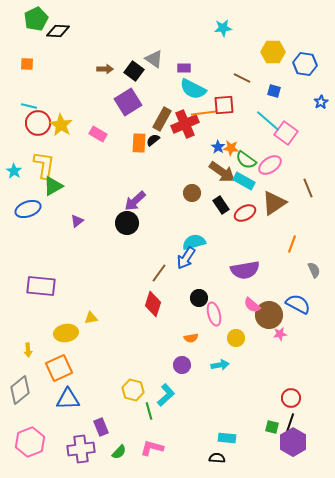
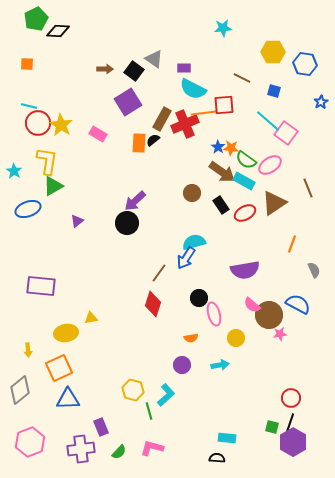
yellow L-shape at (44, 165): moved 3 px right, 4 px up
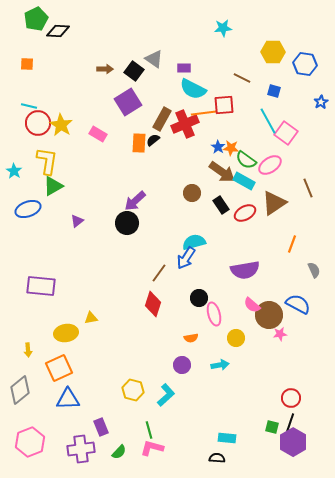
cyan line at (268, 121): rotated 20 degrees clockwise
green line at (149, 411): moved 19 px down
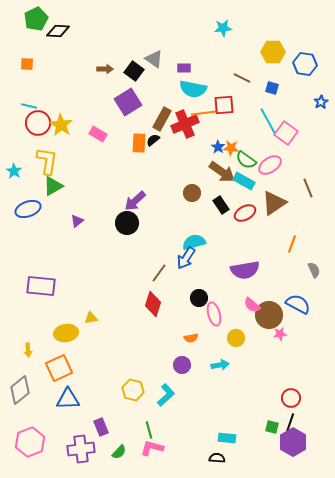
cyan semicircle at (193, 89): rotated 16 degrees counterclockwise
blue square at (274, 91): moved 2 px left, 3 px up
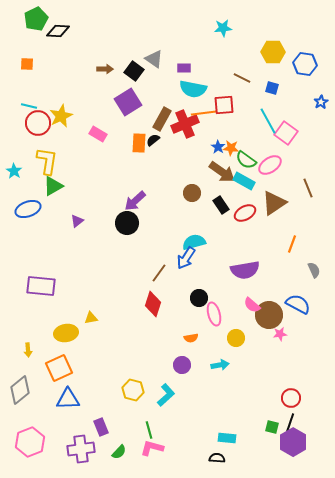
yellow star at (61, 125): moved 9 px up; rotated 15 degrees clockwise
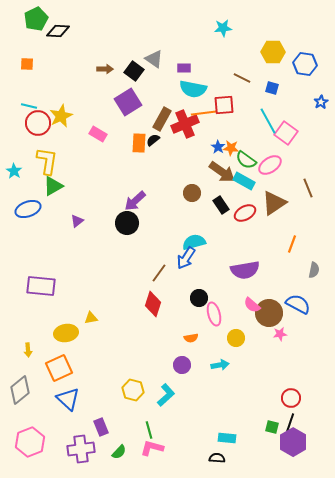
gray semicircle at (314, 270): rotated 35 degrees clockwise
brown circle at (269, 315): moved 2 px up
blue triangle at (68, 399): rotated 45 degrees clockwise
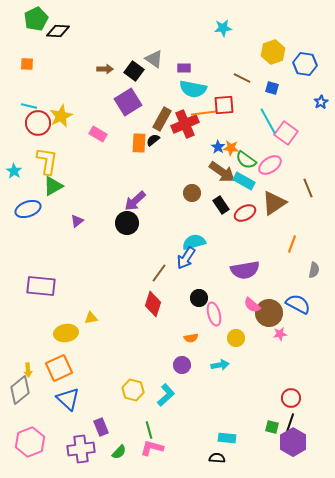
yellow hexagon at (273, 52): rotated 20 degrees counterclockwise
yellow arrow at (28, 350): moved 20 px down
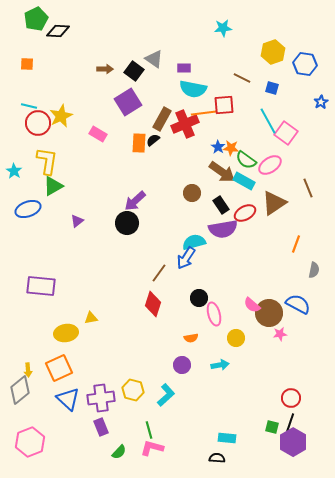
orange line at (292, 244): moved 4 px right
purple semicircle at (245, 270): moved 22 px left, 41 px up
purple cross at (81, 449): moved 20 px right, 51 px up
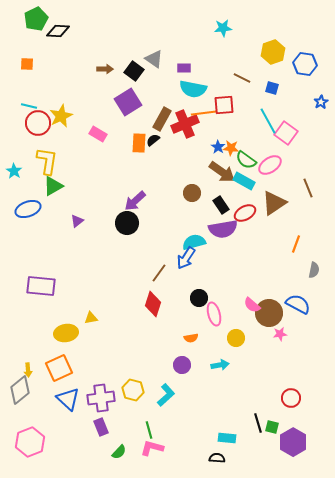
black line at (290, 423): moved 32 px left; rotated 36 degrees counterclockwise
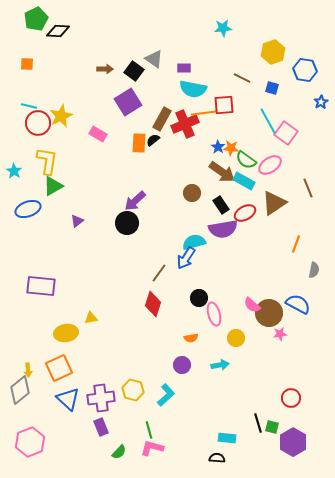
blue hexagon at (305, 64): moved 6 px down
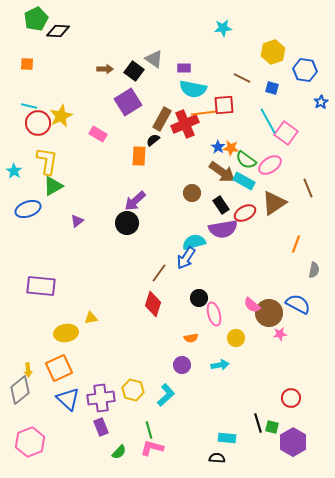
orange rectangle at (139, 143): moved 13 px down
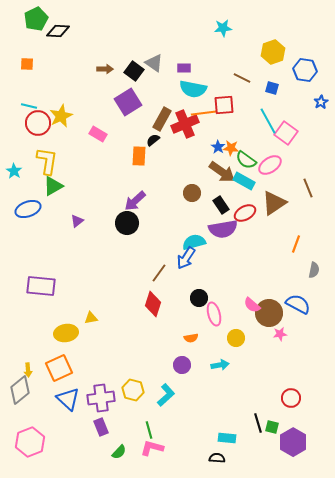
gray triangle at (154, 59): moved 4 px down
